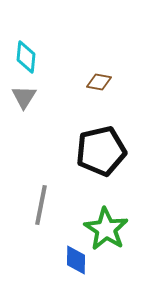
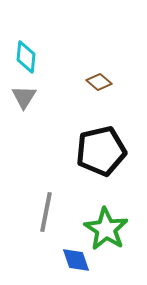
brown diamond: rotated 30 degrees clockwise
gray line: moved 5 px right, 7 px down
blue diamond: rotated 20 degrees counterclockwise
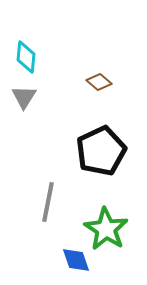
black pentagon: rotated 12 degrees counterclockwise
gray line: moved 2 px right, 10 px up
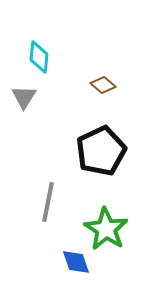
cyan diamond: moved 13 px right
brown diamond: moved 4 px right, 3 px down
blue diamond: moved 2 px down
